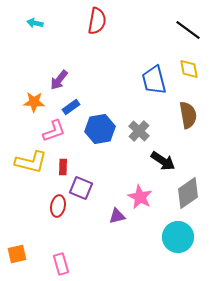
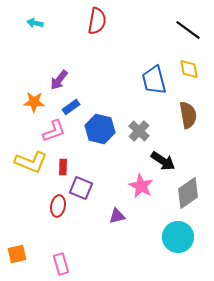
blue hexagon: rotated 24 degrees clockwise
yellow L-shape: rotated 8 degrees clockwise
pink star: moved 1 px right, 11 px up
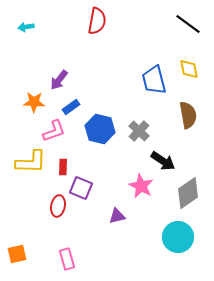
cyan arrow: moved 9 px left, 4 px down; rotated 21 degrees counterclockwise
black line: moved 6 px up
yellow L-shape: rotated 20 degrees counterclockwise
pink rectangle: moved 6 px right, 5 px up
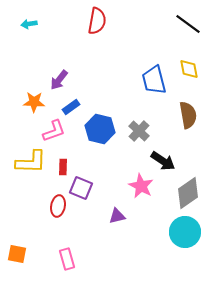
cyan arrow: moved 3 px right, 3 px up
cyan circle: moved 7 px right, 5 px up
orange square: rotated 24 degrees clockwise
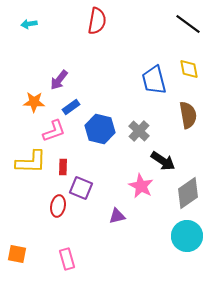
cyan circle: moved 2 px right, 4 px down
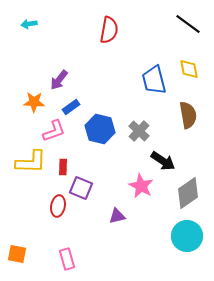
red semicircle: moved 12 px right, 9 px down
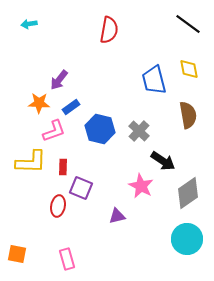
orange star: moved 5 px right, 1 px down
cyan circle: moved 3 px down
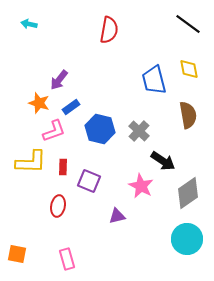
cyan arrow: rotated 21 degrees clockwise
orange star: rotated 15 degrees clockwise
purple square: moved 8 px right, 7 px up
